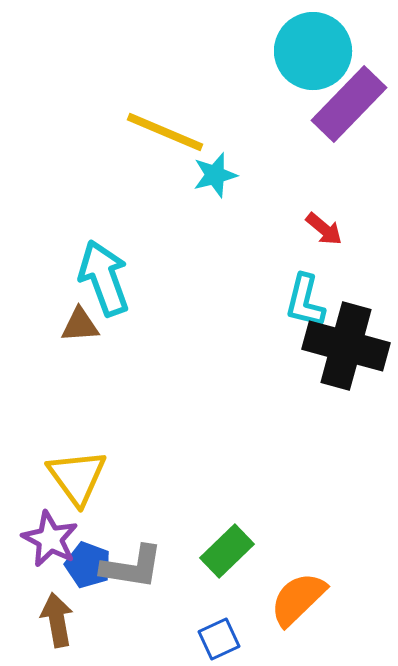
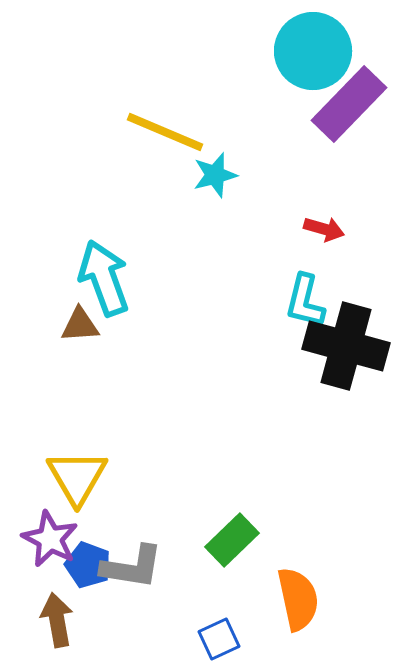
red arrow: rotated 24 degrees counterclockwise
yellow triangle: rotated 6 degrees clockwise
green rectangle: moved 5 px right, 11 px up
orange semicircle: rotated 122 degrees clockwise
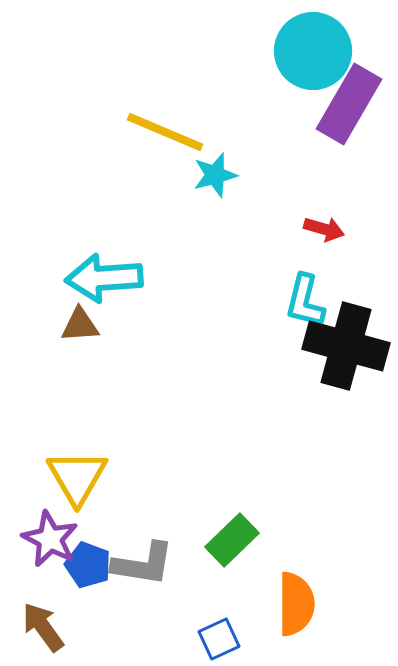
purple rectangle: rotated 14 degrees counterclockwise
cyan arrow: rotated 74 degrees counterclockwise
gray L-shape: moved 11 px right, 3 px up
orange semicircle: moved 2 px left, 5 px down; rotated 12 degrees clockwise
brown arrow: moved 14 px left, 7 px down; rotated 26 degrees counterclockwise
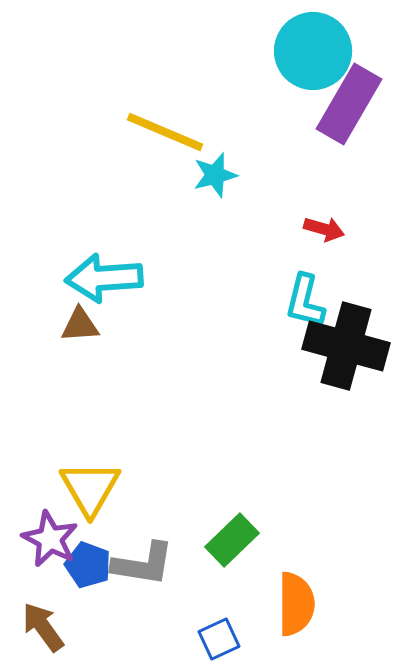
yellow triangle: moved 13 px right, 11 px down
